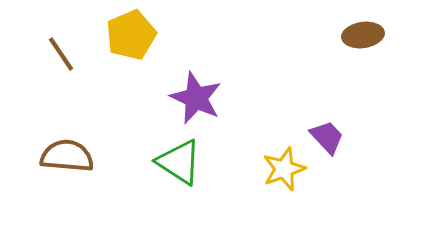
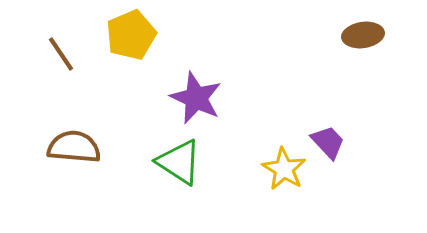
purple trapezoid: moved 1 px right, 5 px down
brown semicircle: moved 7 px right, 9 px up
yellow star: rotated 21 degrees counterclockwise
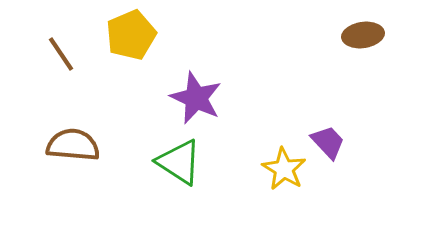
brown semicircle: moved 1 px left, 2 px up
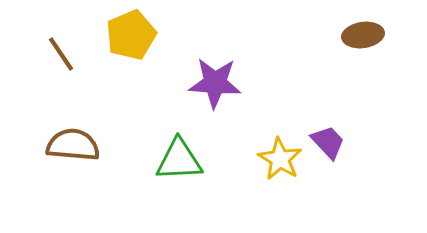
purple star: moved 19 px right, 15 px up; rotated 20 degrees counterclockwise
green triangle: moved 2 px up; rotated 36 degrees counterclockwise
yellow star: moved 4 px left, 10 px up
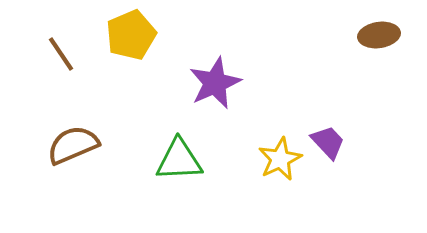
brown ellipse: moved 16 px right
purple star: rotated 28 degrees counterclockwise
brown semicircle: rotated 28 degrees counterclockwise
yellow star: rotated 15 degrees clockwise
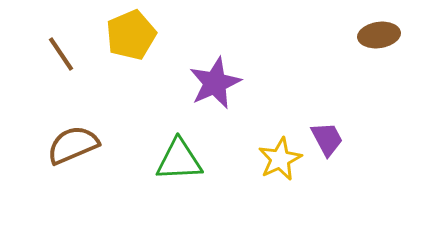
purple trapezoid: moved 1 px left, 3 px up; rotated 15 degrees clockwise
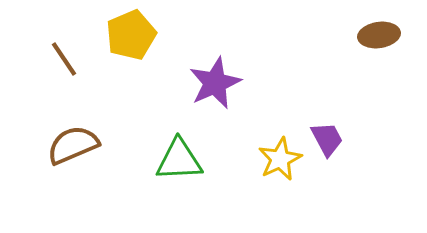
brown line: moved 3 px right, 5 px down
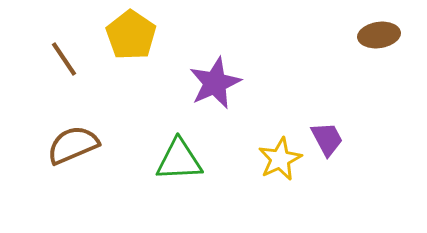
yellow pentagon: rotated 15 degrees counterclockwise
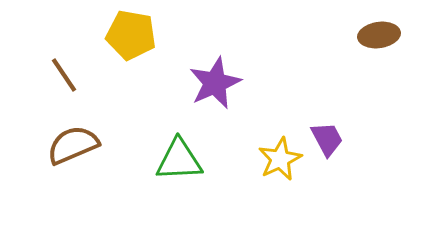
yellow pentagon: rotated 24 degrees counterclockwise
brown line: moved 16 px down
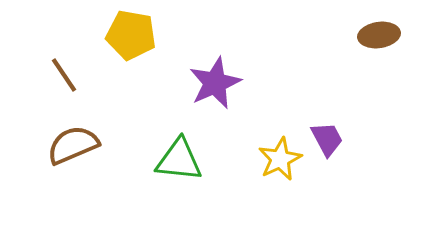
green triangle: rotated 9 degrees clockwise
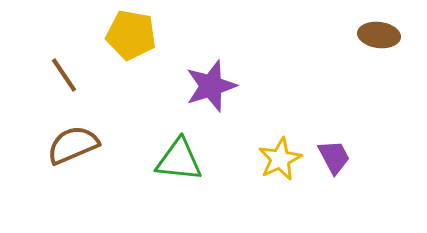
brown ellipse: rotated 15 degrees clockwise
purple star: moved 4 px left, 3 px down; rotated 6 degrees clockwise
purple trapezoid: moved 7 px right, 18 px down
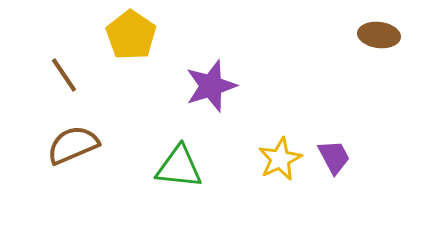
yellow pentagon: rotated 24 degrees clockwise
green triangle: moved 7 px down
